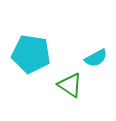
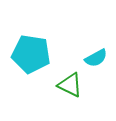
green triangle: rotated 8 degrees counterclockwise
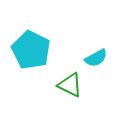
cyan pentagon: moved 4 px up; rotated 18 degrees clockwise
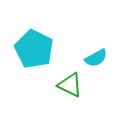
cyan pentagon: moved 3 px right, 1 px up
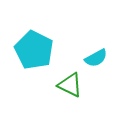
cyan pentagon: moved 1 px down
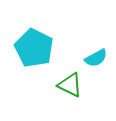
cyan pentagon: moved 2 px up
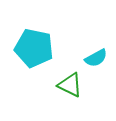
cyan pentagon: rotated 15 degrees counterclockwise
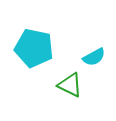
cyan semicircle: moved 2 px left, 1 px up
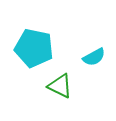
green triangle: moved 10 px left, 1 px down
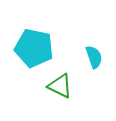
cyan semicircle: rotated 80 degrees counterclockwise
